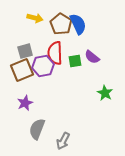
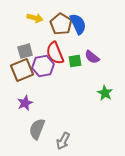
red semicircle: rotated 20 degrees counterclockwise
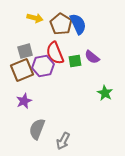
purple star: moved 1 px left, 2 px up
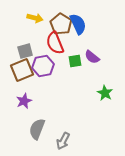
red semicircle: moved 10 px up
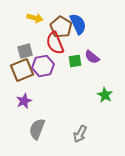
brown pentagon: moved 3 px down
green star: moved 2 px down
gray arrow: moved 17 px right, 7 px up
